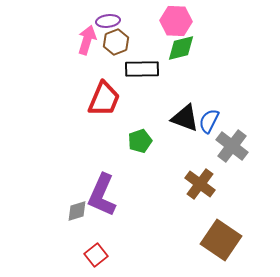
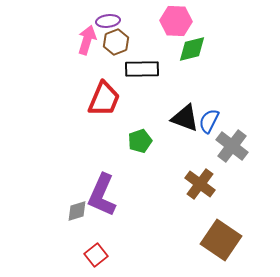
green diamond: moved 11 px right, 1 px down
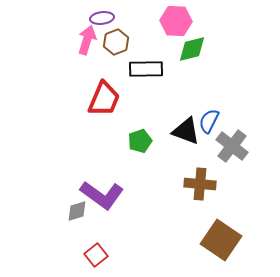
purple ellipse: moved 6 px left, 3 px up
black rectangle: moved 4 px right
black triangle: moved 1 px right, 13 px down
brown cross: rotated 32 degrees counterclockwise
purple L-shape: rotated 78 degrees counterclockwise
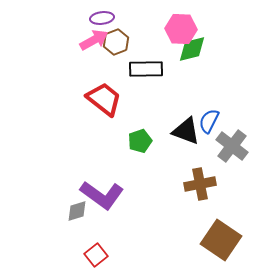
pink hexagon: moved 5 px right, 8 px down
pink arrow: moved 7 px right; rotated 44 degrees clockwise
red trapezoid: rotated 75 degrees counterclockwise
brown cross: rotated 16 degrees counterclockwise
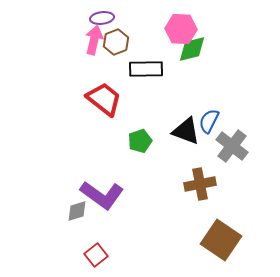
pink arrow: rotated 48 degrees counterclockwise
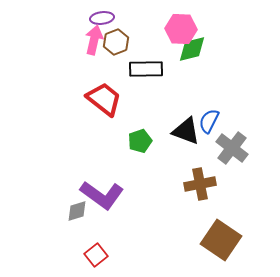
gray cross: moved 2 px down
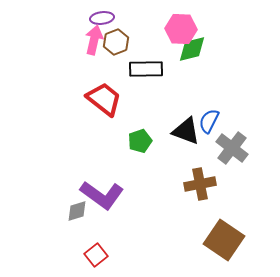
brown square: moved 3 px right
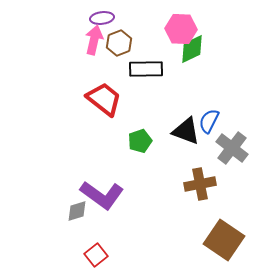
brown hexagon: moved 3 px right, 1 px down
green diamond: rotated 12 degrees counterclockwise
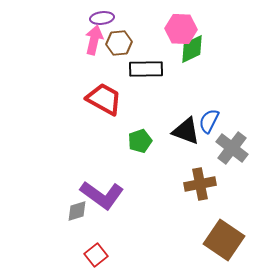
brown hexagon: rotated 15 degrees clockwise
red trapezoid: rotated 9 degrees counterclockwise
